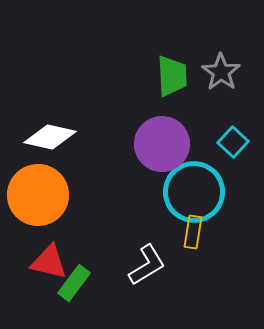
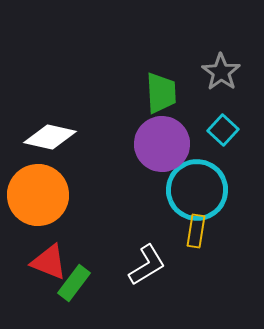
green trapezoid: moved 11 px left, 17 px down
cyan square: moved 10 px left, 12 px up
cyan circle: moved 3 px right, 2 px up
yellow rectangle: moved 3 px right, 1 px up
red triangle: rotated 9 degrees clockwise
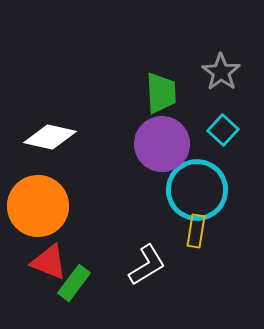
orange circle: moved 11 px down
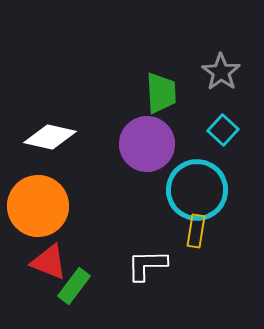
purple circle: moved 15 px left
white L-shape: rotated 150 degrees counterclockwise
green rectangle: moved 3 px down
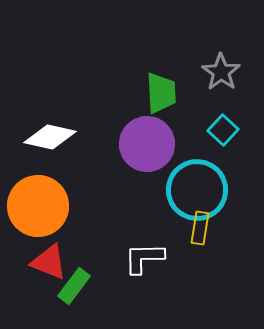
yellow rectangle: moved 4 px right, 3 px up
white L-shape: moved 3 px left, 7 px up
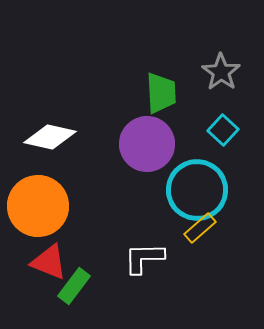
yellow rectangle: rotated 40 degrees clockwise
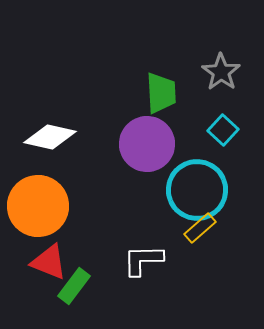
white L-shape: moved 1 px left, 2 px down
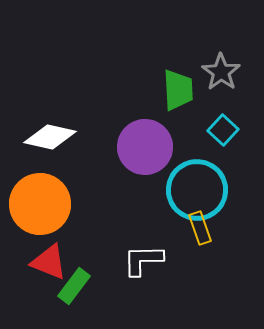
green trapezoid: moved 17 px right, 3 px up
purple circle: moved 2 px left, 3 px down
orange circle: moved 2 px right, 2 px up
yellow rectangle: rotated 68 degrees counterclockwise
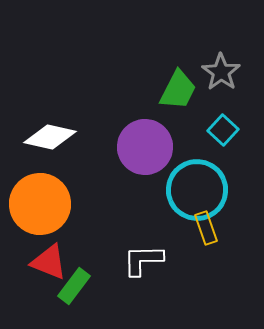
green trapezoid: rotated 30 degrees clockwise
yellow rectangle: moved 6 px right
